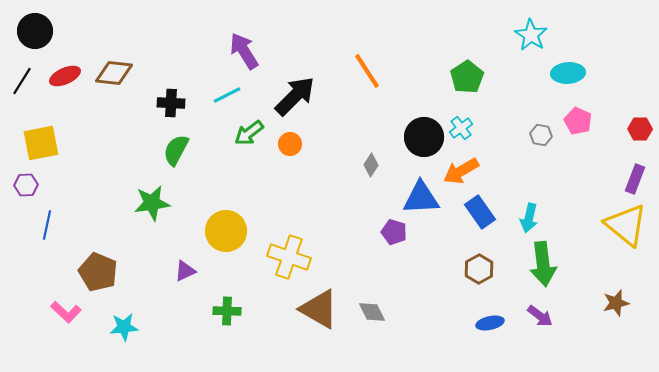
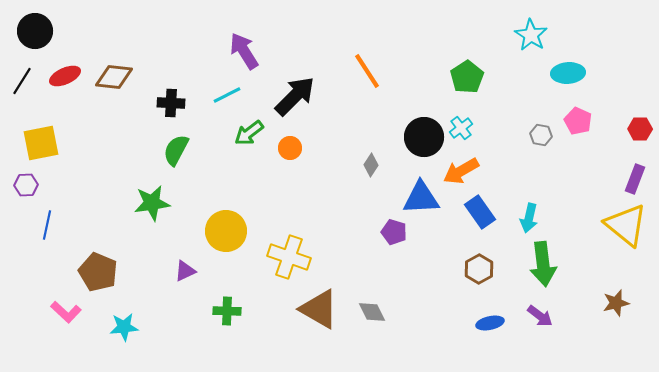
brown diamond at (114, 73): moved 4 px down
orange circle at (290, 144): moved 4 px down
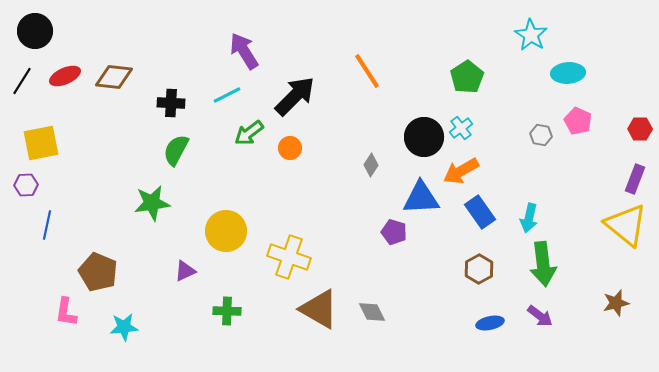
pink L-shape at (66, 312): rotated 56 degrees clockwise
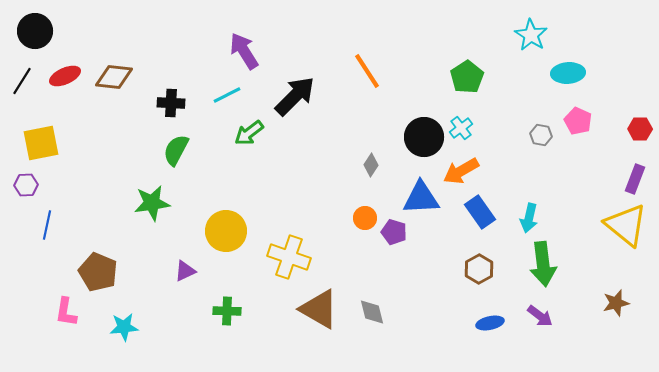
orange circle at (290, 148): moved 75 px right, 70 px down
gray diamond at (372, 312): rotated 12 degrees clockwise
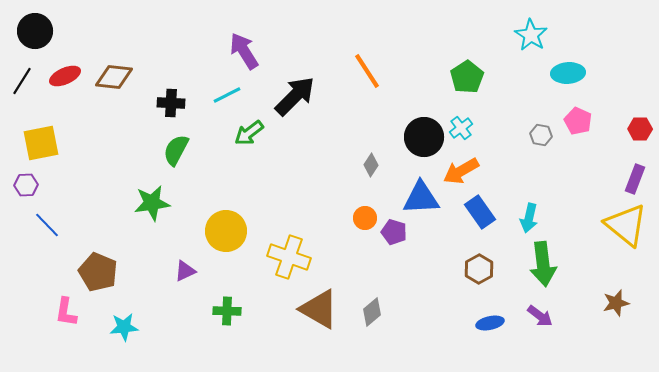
blue line at (47, 225): rotated 56 degrees counterclockwise
gray diamond at (372, 312): rotated 64 degrees clockwise
